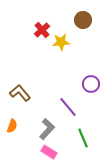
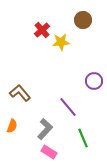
purple circle: moved 3 px right, 3 px up
gray L-shape: moved 2 px left
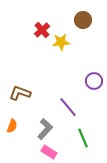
brown L-shape: rotated 30 degrees counterclockwise
